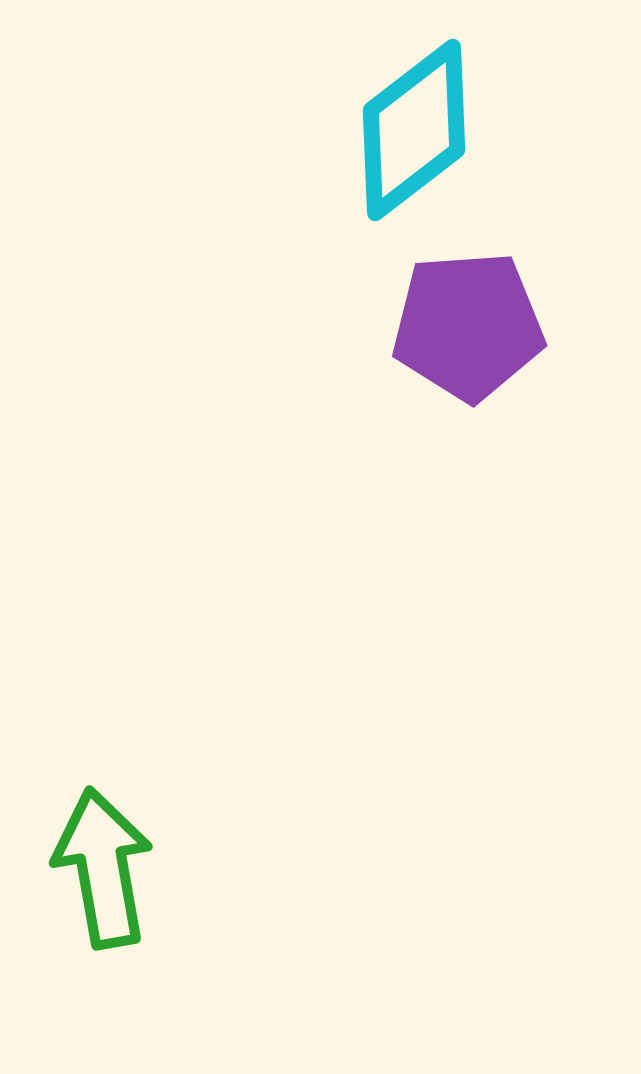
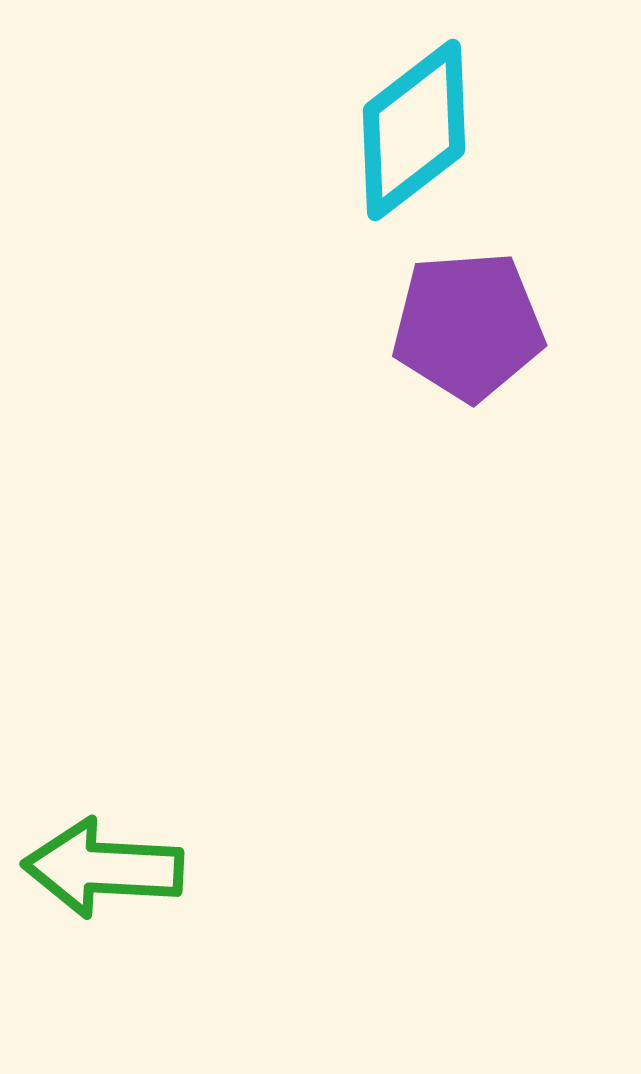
green arrow: rotated 77 degrees counterclockwise
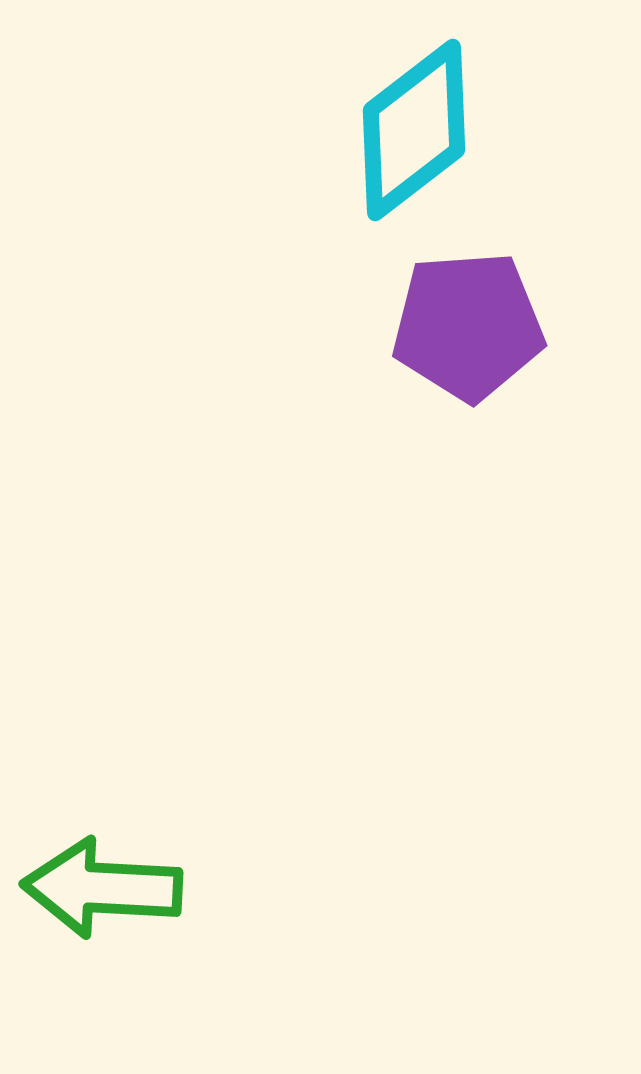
green arrow: moved 1 px left, 20 px down
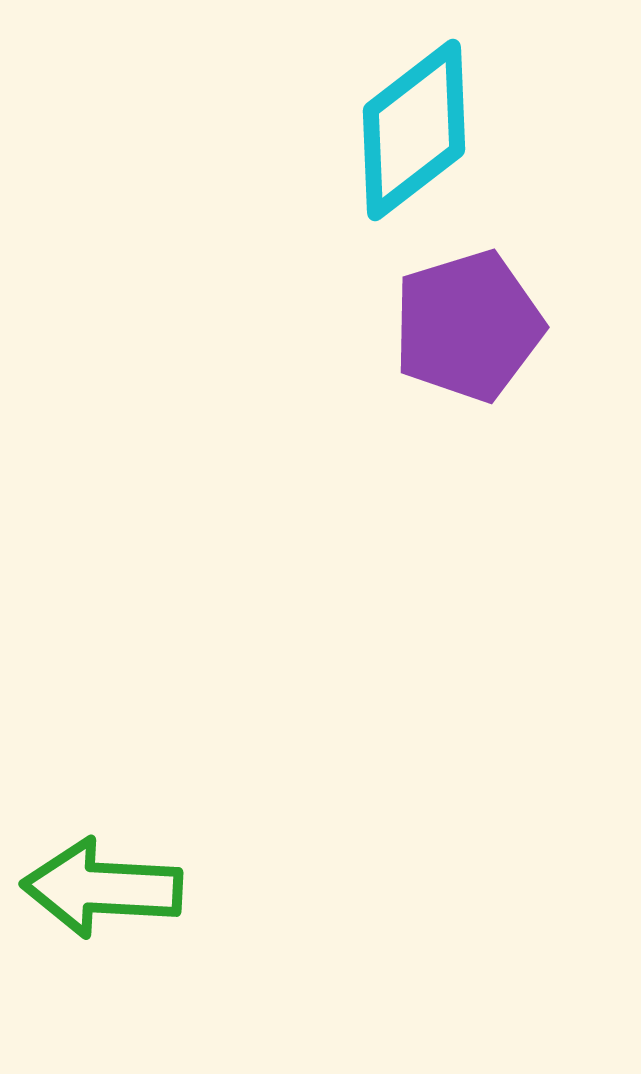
purple pentagon: rotated 13 degrees counterclockwise
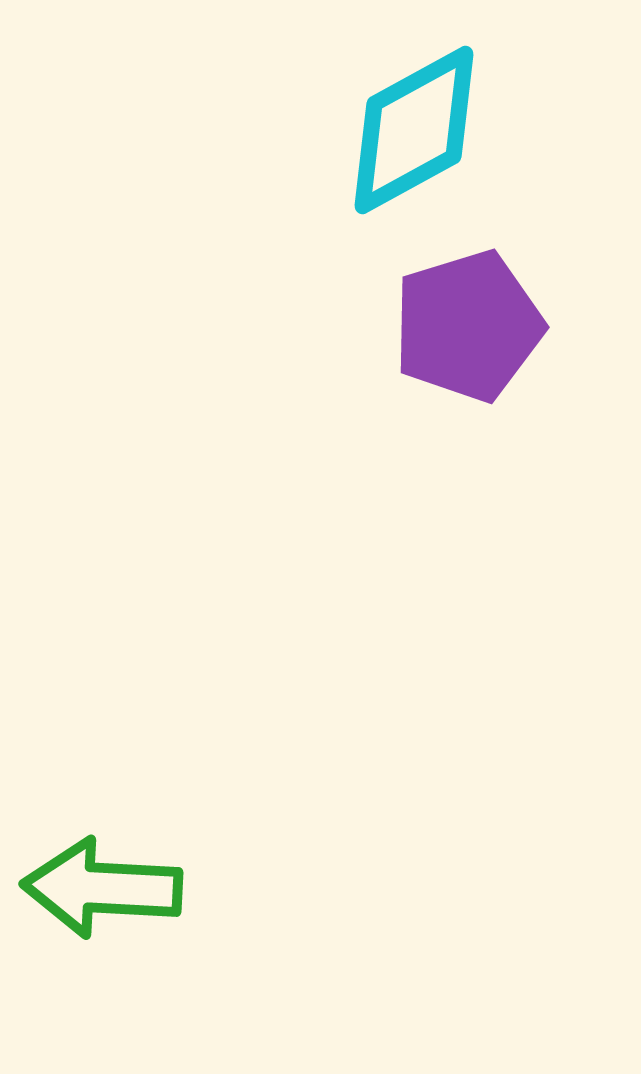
cyan diamond: rotated 9 degrees clockwise
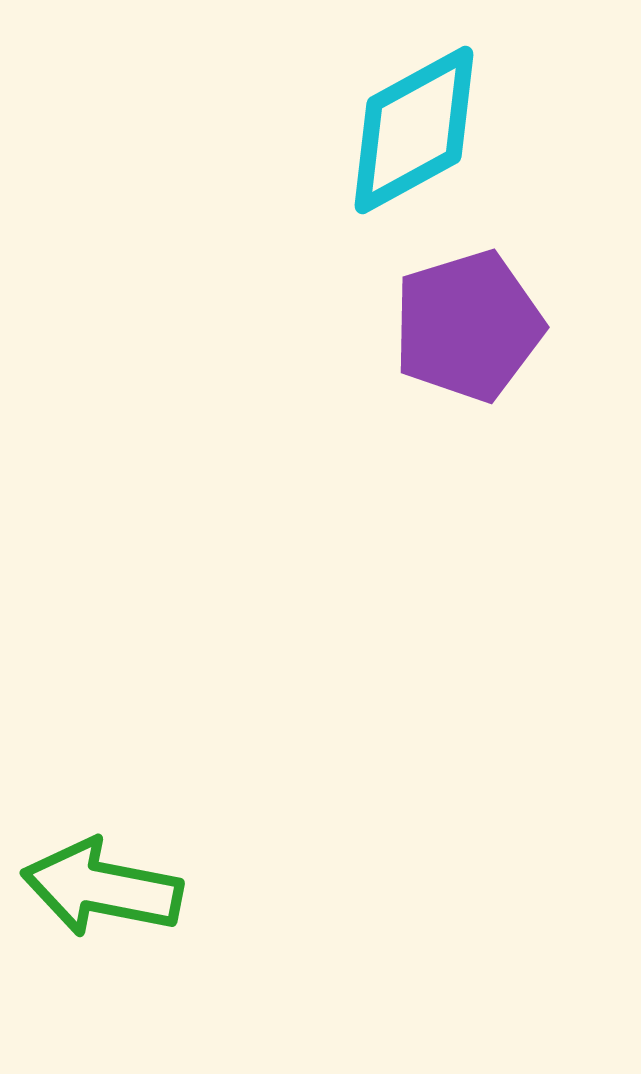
green arrow: rotated 8 degrees clockwise
